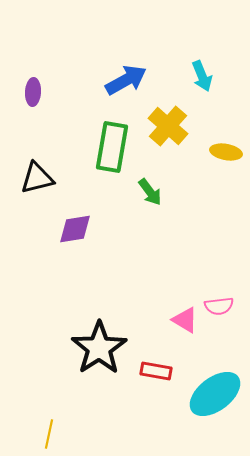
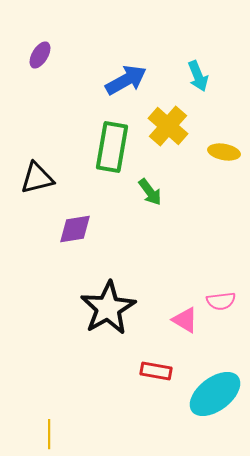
cyan arrow: moved 4 px left
purple ellipse: moved 7 px right, 37 px up; rotated 28 degrees clockwise
yellow ellipse: moved 2 px left
pink semicircle: moved 2 px right, 5 px up
black star: moved 9 px right, 40 px up; rotated 4 degrees clockwise
yellow line: rotated 12 degrees counterclockwise
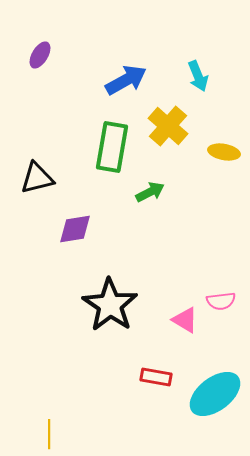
green arrow: rotated 80 degrees counterclockwise
black star: moved 2 px right, 3 px up; rotated 8 degrees counterclockwise
red rectangle: moved 6 px down
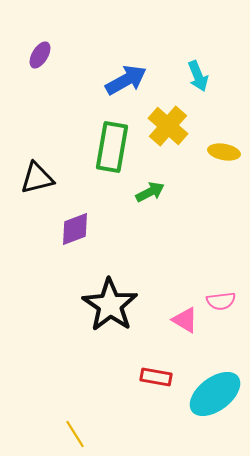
purple diamond: rotated 12 degrees counterclockwise
yellow line: moved 26 px right; rotated 32 degrees counterclockwise
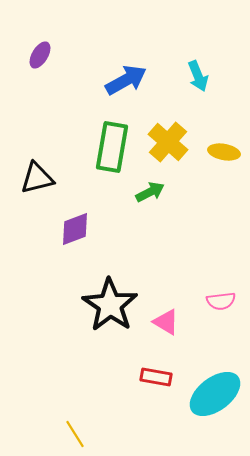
yellow cross: moved 16 px down
pink triangle: moved 19 px left, 2 px down
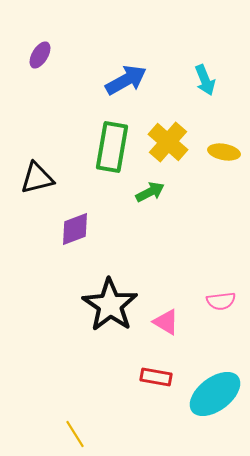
cyan arrow: moved 7 px right, 4 px down
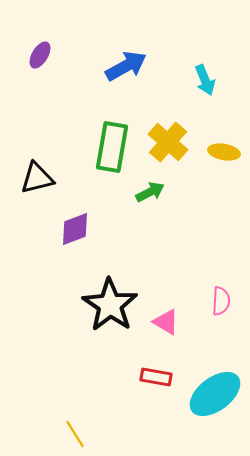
blue arrow: moved 14 px up
pink semicircle: rotated 80 degrees counterclockwise
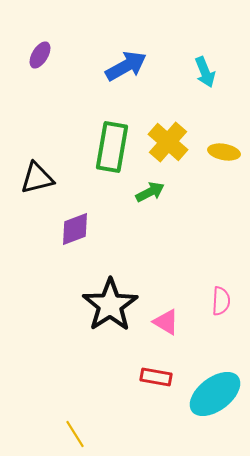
cyan arrow: moved 8 px up
black star: rotated 4 degrees clockwise
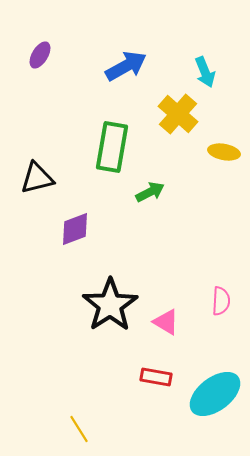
yellow cross: moved 10 px right, 28 px up
yellow line: moved 4 px right, 5 px up
